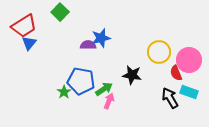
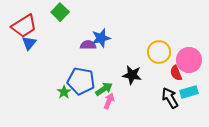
cyan rectangle: rotated 36 degrees counterclockwise
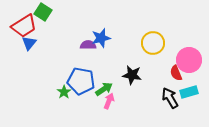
green square: moved 17 px left; rotated 12 degrees counterclockwise
yellow circle: moved 6 px left, 9 px up
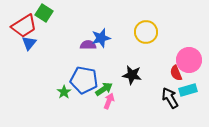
green square: moved 1 px right, 1 px down
yellow circle: moved 7 px left, 11 px up
blue pentagon: moved 3 px right, 1 px up
cyan rectangle: moved 1 px left, 2 px up
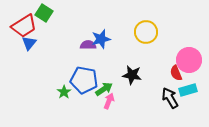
blue star: moved 1 px down
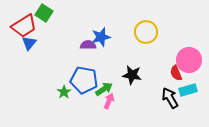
blue star: moved 2 px up
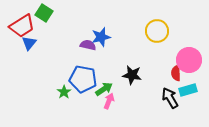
red trapezoid: moved 2 px left
yellow circle: moved 11 px right, 1 px up
purple semicircle: rotated 14 degrees clockwise
red semicircle: rotated 21 degrees clockwise
blue pentagon: moved 1 px left, 1 px up
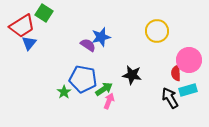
purple semicircle: rotated 21 degrees clockwise
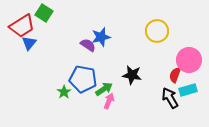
red semicircle: moved 1 px left, 2 px down; rotated 21 degrees clockwise
